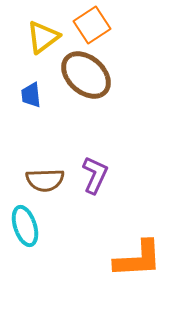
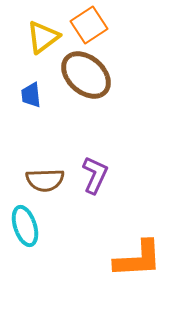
orange square: moved 3 px left
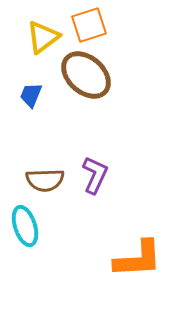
orange square: rotated 15 degrees clockwise
blue trapezoid: rotated 28 degrees clockwise
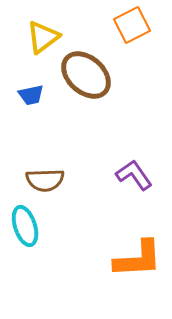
orange square: moved 43 px right; rotated 9 degrees counterclockwise
blue trapezoid: rotated 124 degrees counterclockwise
purple L-shape: moved 39 px right; rotated 60 degrees counterclockwise
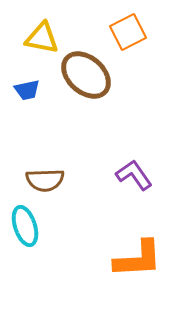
orange square: moved 4 px left, 7 px down
yellow triangle: moved 1 px left, 1 px down; rotated 48 degrees clockwise
blue trapezoid: moved 4 px left, 5 px up
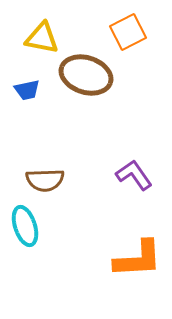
brown ellipse: rotated 24 degrees counterclockwise
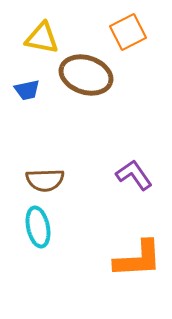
cyan ellipse: moved 13 px right, 1 px down; rotated 6 degrees clockwise
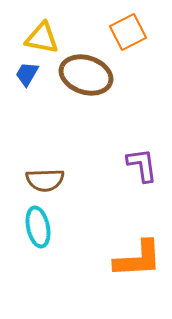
blue trapezoid: moved 16 px up; rotated 132 degrees clockwise
purple L-shape: moved 8 px right, 10 px up; rotated 27 degrees clockwise
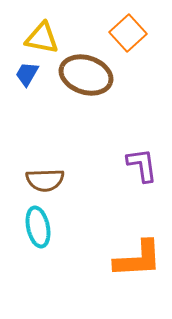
orange square: moved 1 px down; rotated 15 degrees counterclockwise
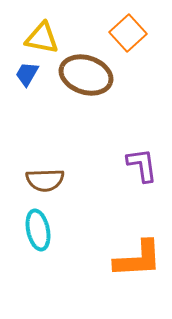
cyan ellipse: moved 3 px down
